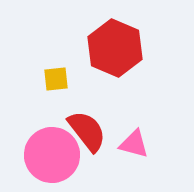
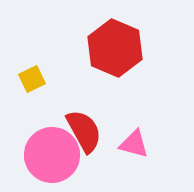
yellow square: moved 24 px left; rotated 20 degrees counterclockwise
red semicircle: moved 3 px left; rotated 9 degrees clockwise
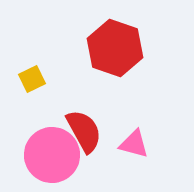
red hexagon: rotated 4 degrees counterclockwise
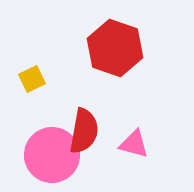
red semicircle: rotated 39 degrees clockwise
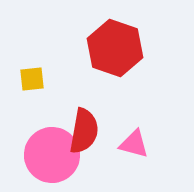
yellow square: rotated 20 degrees clockwise
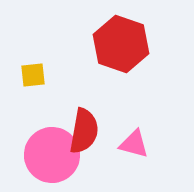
red hexagon: moved 6 px right, 4 px up
yellow square: moved 1 px right, 4 px up
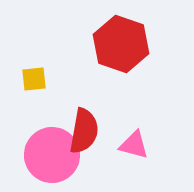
yellow square: moved 1 px right, 4 px down
pink triangle: moved 1 px down
